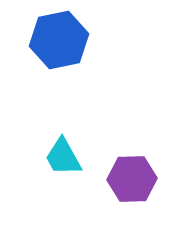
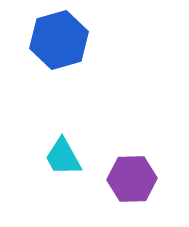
blue hexagon: rotated 4 degrees counterclockwise
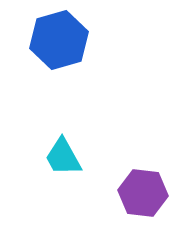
purple hexagon: moved 11 px right, 14 px down; rotated 9 degrees clockwise
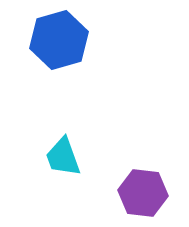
cyan trapezoid: rotated 9 degrees clockwise
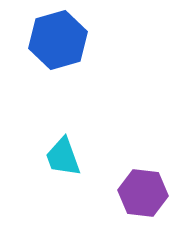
blue hexagon: moved 1 px left
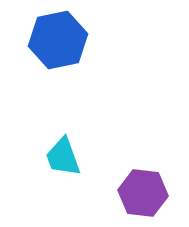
blue hexagon: rotated 4 degrees clockwise
